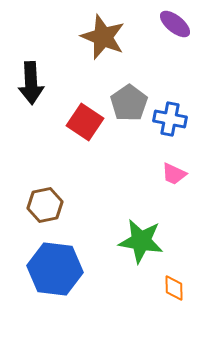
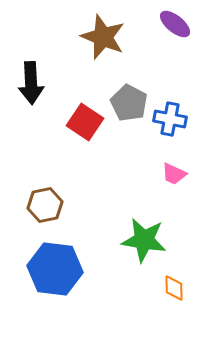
gray pentagon: rotated 9 degrees counterclockwise
green star: moved 3 px right, 1 px up
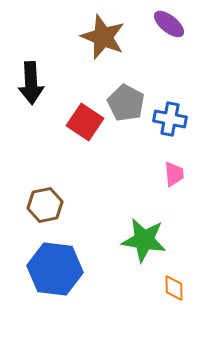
purple ellipse: moved 6 px left
gray pentagon: moved 3 px left
pink trapezoid: rotated 120 degrees counterclockwise
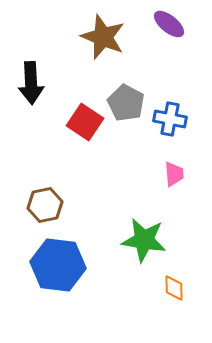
blue hexagon: moved 3 px right, 4 px up
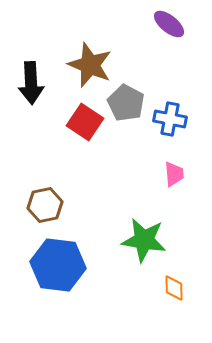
brown star: moved 13 px left, 28 px down
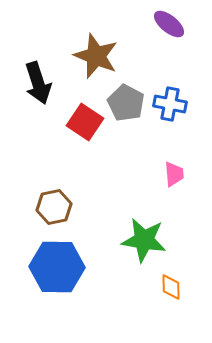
brown star: moved 6 px right, 9 px up
black arrow: moved 7 px right; rotated 15 degrees counterclockwise
blue cross: moved 15 px up
brown hexagon: moved 9 px right, 2 px down
blue hexagon: moved 1 px left, 2 px down; rotated 6 degrees counterclockwise
orange diamond: moved 3 px left, 1 px up
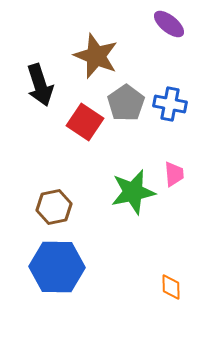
black arrow: moved 2 px right, 2 px down
gray pentagon: rotated 9 degrees clockwise
green star: moved 11 px left, 48 px up; rotated 21 degrees counterclockwise
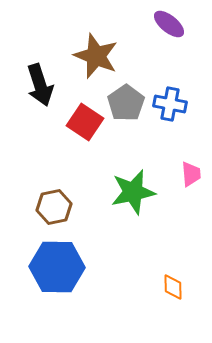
pink trapezoid: moved 17 px right
orange diamond: moved 2 px right
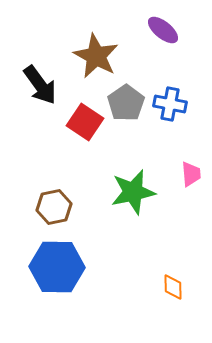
purple ellipse: moved 6 px left, 6 px down
brown star: rotated 6 degrees clockwise
black arrow: rotated 18 degrees counterclockwise
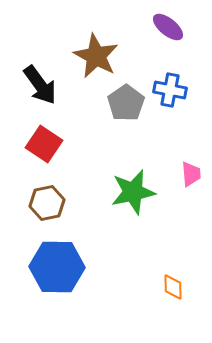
purple ellipse: moved 5 px right, 3 px up
blue cross: moved 14 px up
red square: moved 41 px left, 22 px down
brown hexagon: moved 7 px left, 4 px up
